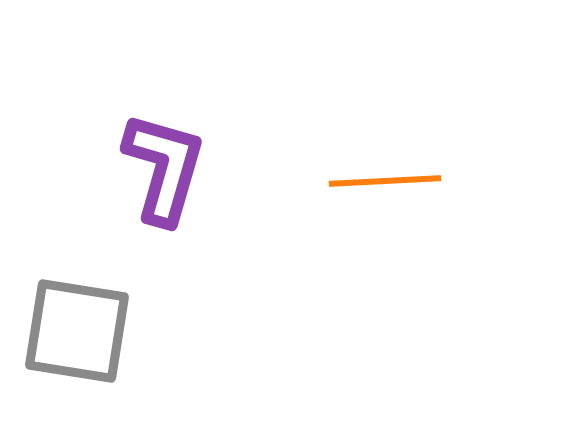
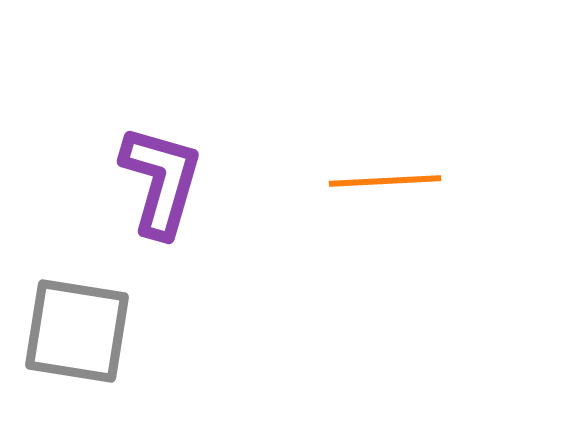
purple L-shape: moved 3 px left, 13 px down
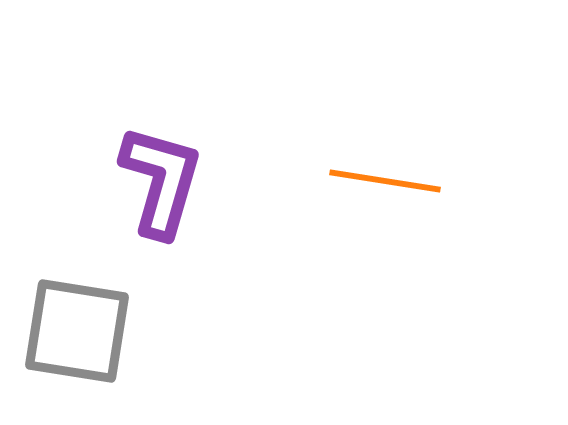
orange line: rotated 12 degrees clockwise
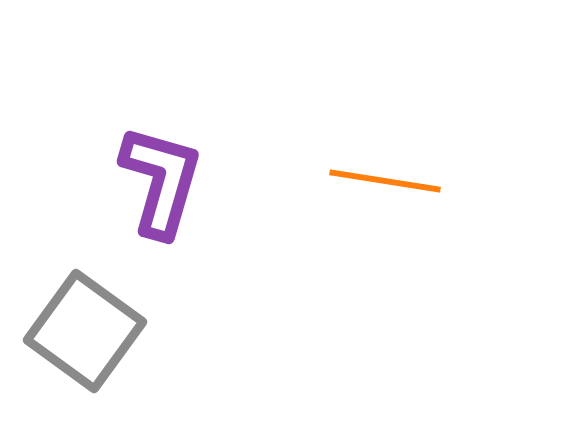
gray square: moved 8 px right; rotated 27 degrees clockwise
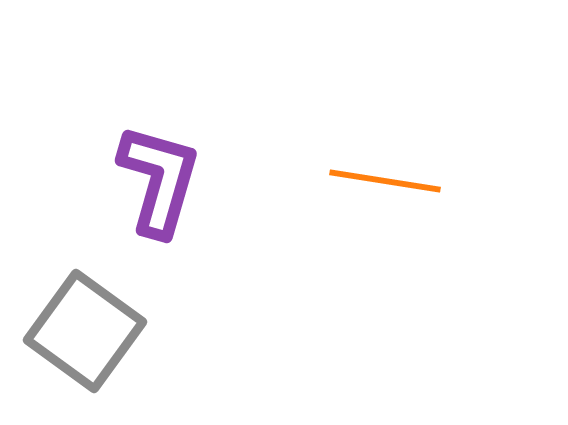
purple L-shape: moved 2 px left, 1 px up
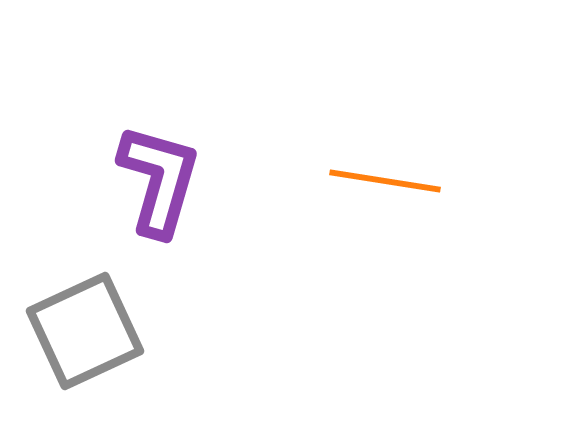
gray square: rotated 29 degrees clockwise
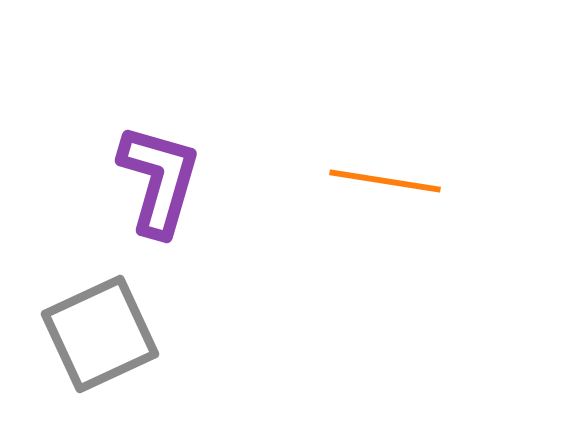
gray square: moved 15 px right, 3 px down
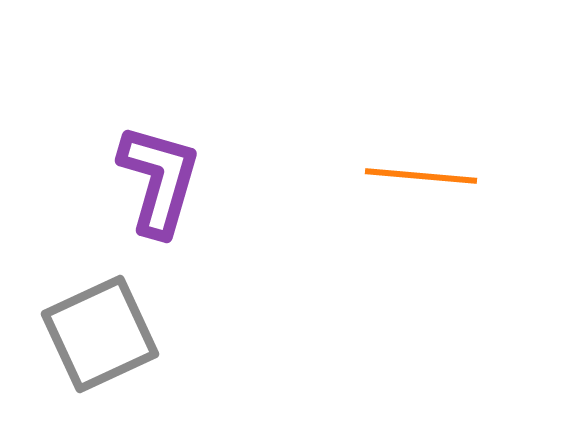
orange line: moved 36 px right, 5 px up; rotated 4 degrees counterclockwise
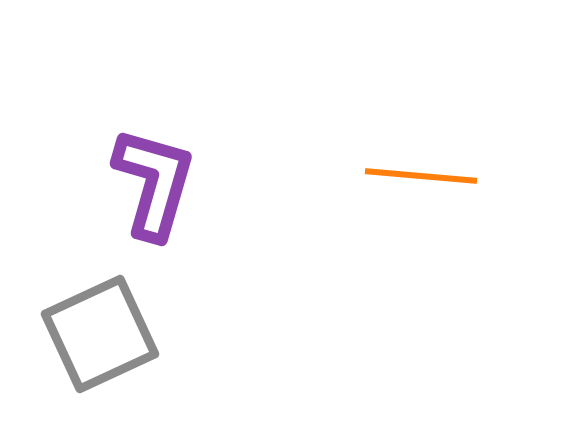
purple L-shape: moved 5 px left, 3 px down
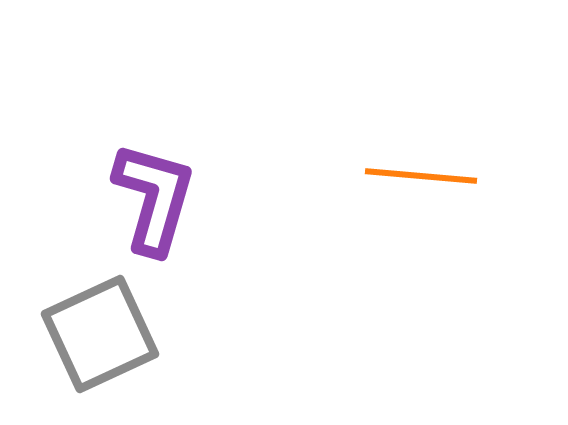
purple L-shape: moved 15 px down
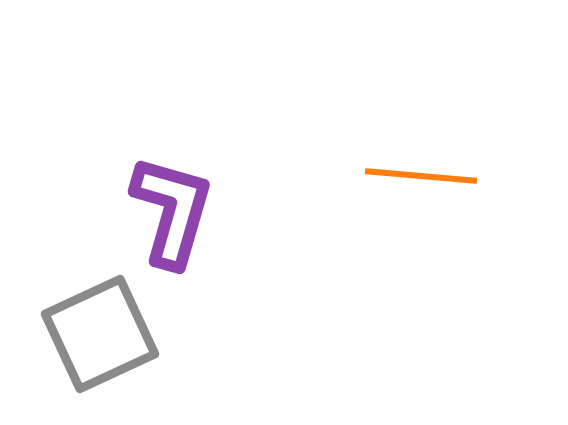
purple L-shape: moved 18 px right, 13 px down
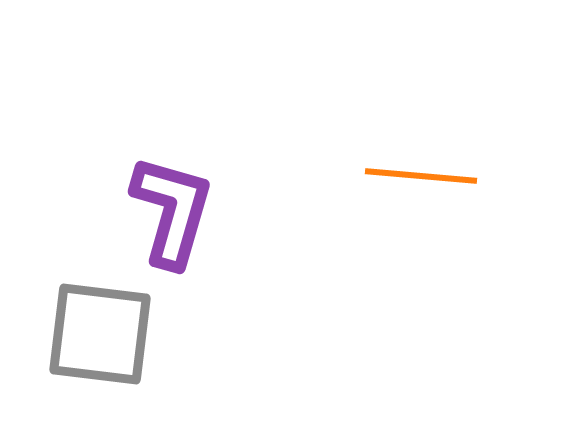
gray square: rotated 32 degrees clockwise
